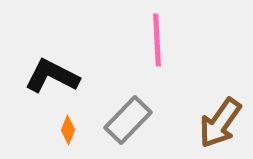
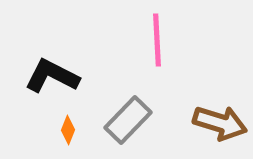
brown arrow: rotated 108 degrees counterclockwise
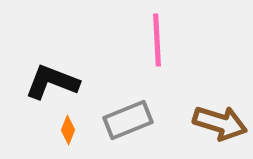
black L-shape: moved 6 px down; rotated 6 degrees counterclockwise
gray rectangle: rotated 24 degrees clockwise
